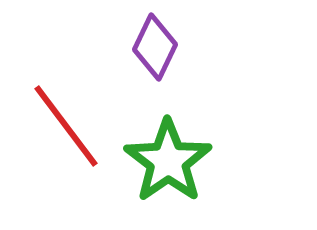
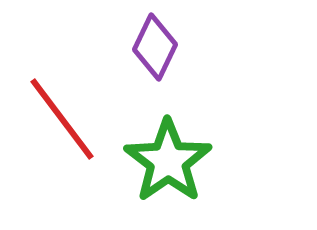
red line: moved 4 px left, 7 px up
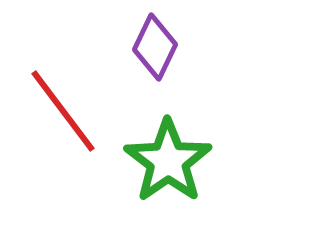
red line: moved 1 px right, 8 px up
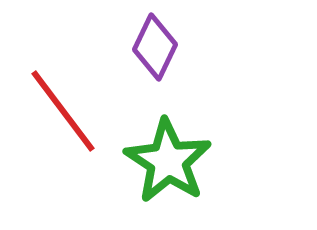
green star: rotated 4 degrees counterclockwise
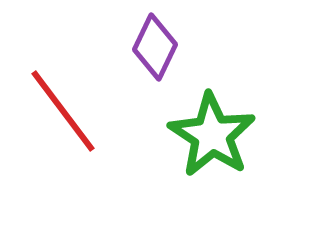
green star: moved 44 px right, 26 px up
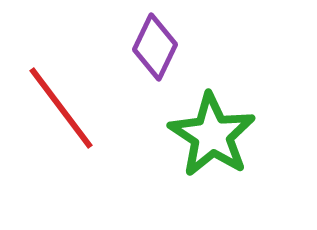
red line: moved 2 px left, 3 px up
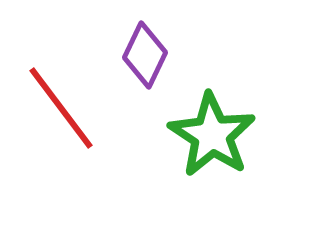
purple diamond: moved 10 px left, 8 px down
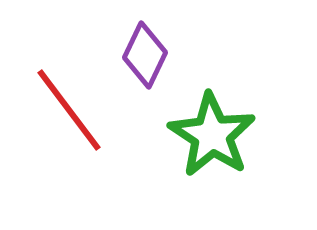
red line: moved 8 px right, 2 px down
